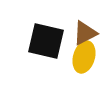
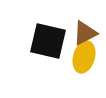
black square: moved 2 px right
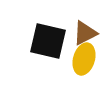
yellow ellipse: moved 2 px down
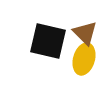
brown triangle: rotated 48 degrees counterclockwise
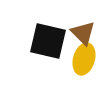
brown triangle: moved 2 px left
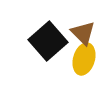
black square: rotated 36 degrees clockwise
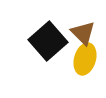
yellow ellipse: moved 1 px right
